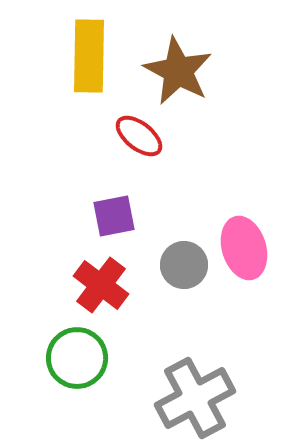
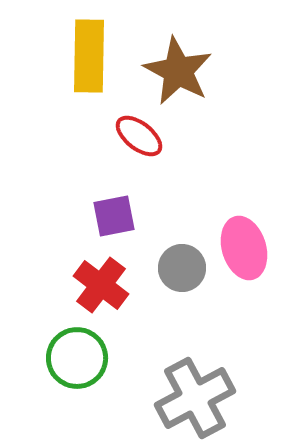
gray circle: moved 2 px left, 3 px down
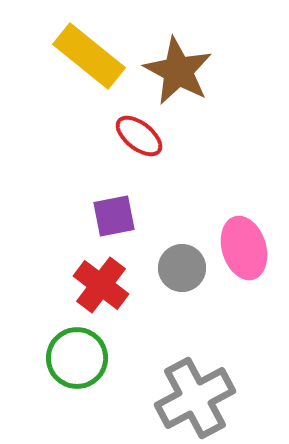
yellow rectangle: rotated 52 degrees counterclockwise
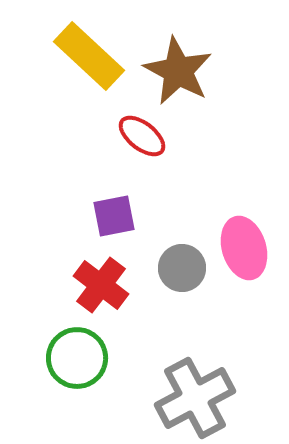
yellow rectangle: rotated 4 degrees clockwise
red ellipse: moved 3 px right
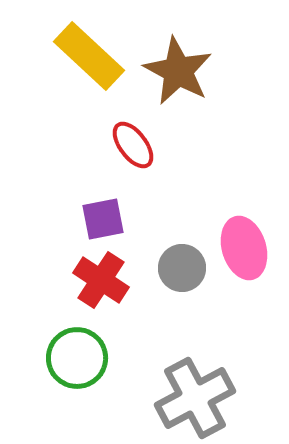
red ellipse: moved 9 px left, 9 px down; rotated 15 degrees clockwise
purple square: moved 11 px left, 3 px down
red cross: moved 5 px up; rotated 4 degrees counterclockwise
